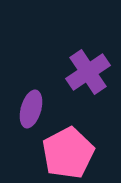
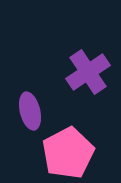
purple ellipse: moved 1 px left, 2 px down; rotated 30 degrees counterclockwise
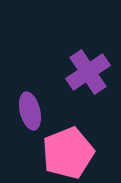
pink pentagon: rotated 6 degrees clockwise
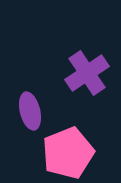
purple cross: moved 1 px left, 1 px down
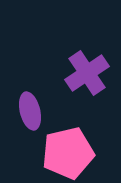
pink pentagon: rotated 9 degrees clockwise
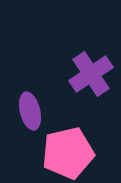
purple cross: moved 4 px right, 1 px down
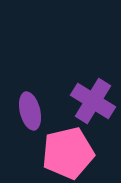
purple cross: moved 2 px right, 27 px down; rotated 24 degrees counterclockwise
